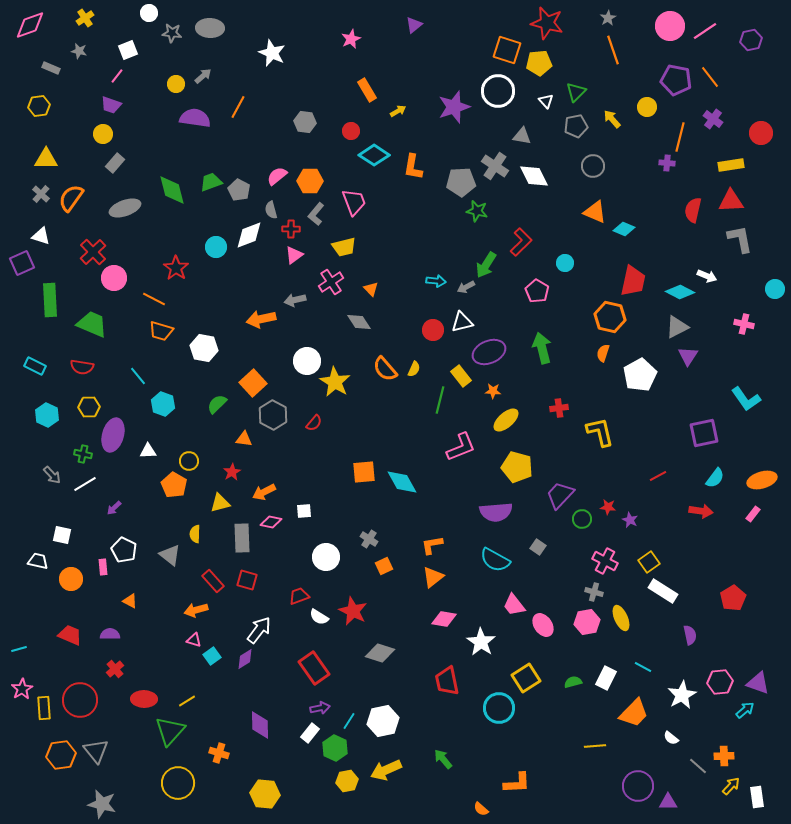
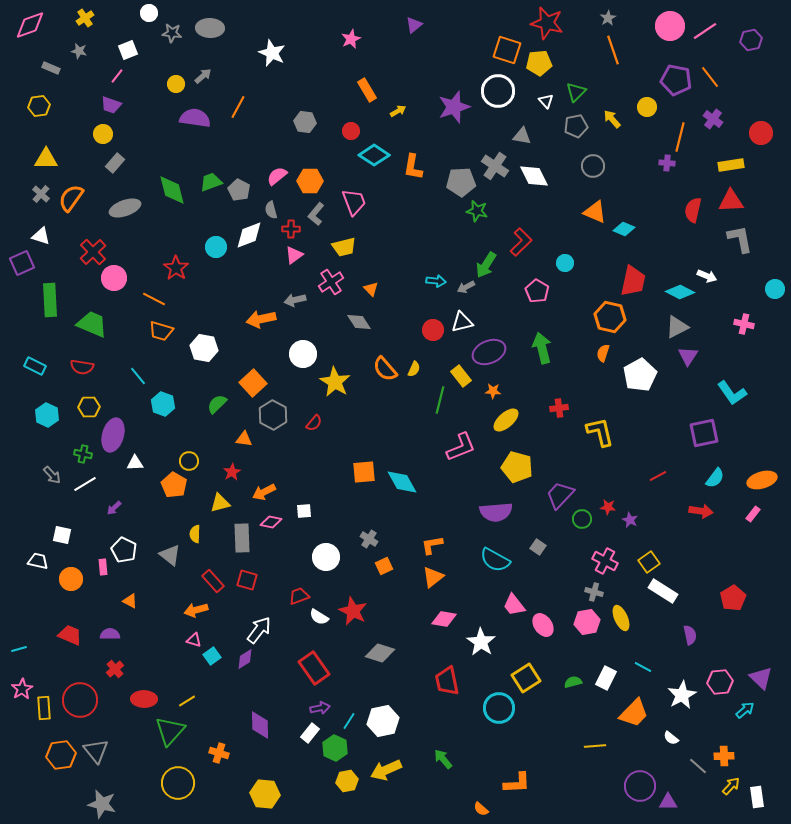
white circle at (307, 361): moved 4 px left, 7 px up
cyan L-shape at (746, 399): moved 14 px left, 6 px up
white triangle at (148, 451): moved 13 px left, 12 px down
purple triangle at (758, 683): moved 3 px right, 5 px up; rotated 25 degrees clockwise
purple circle at (638, 786): moved 2 px right
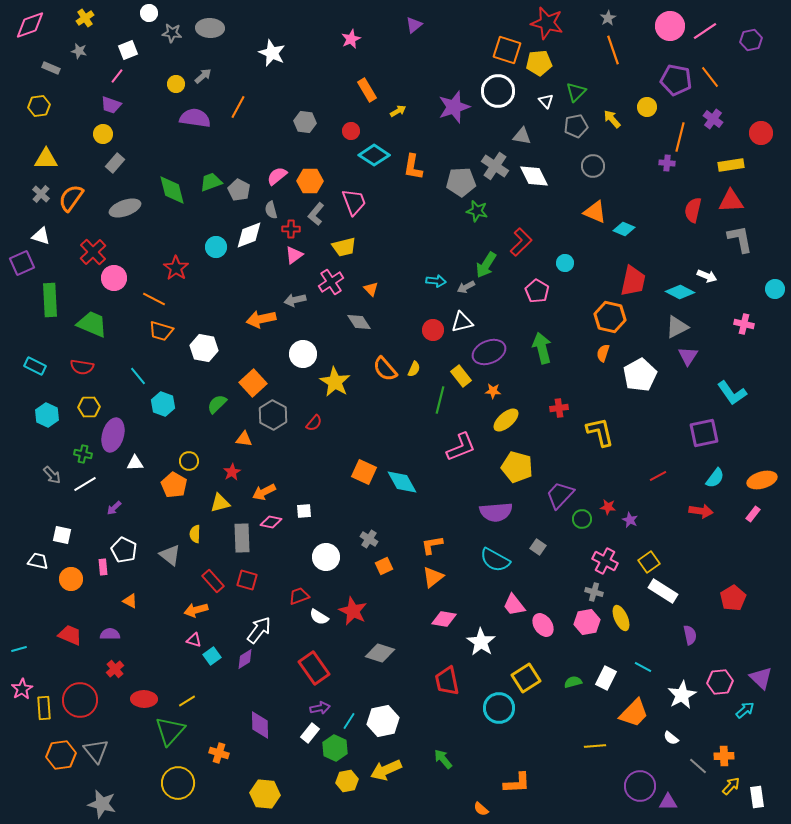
orange square at (364, 472): rotated 30 degrees clockwise
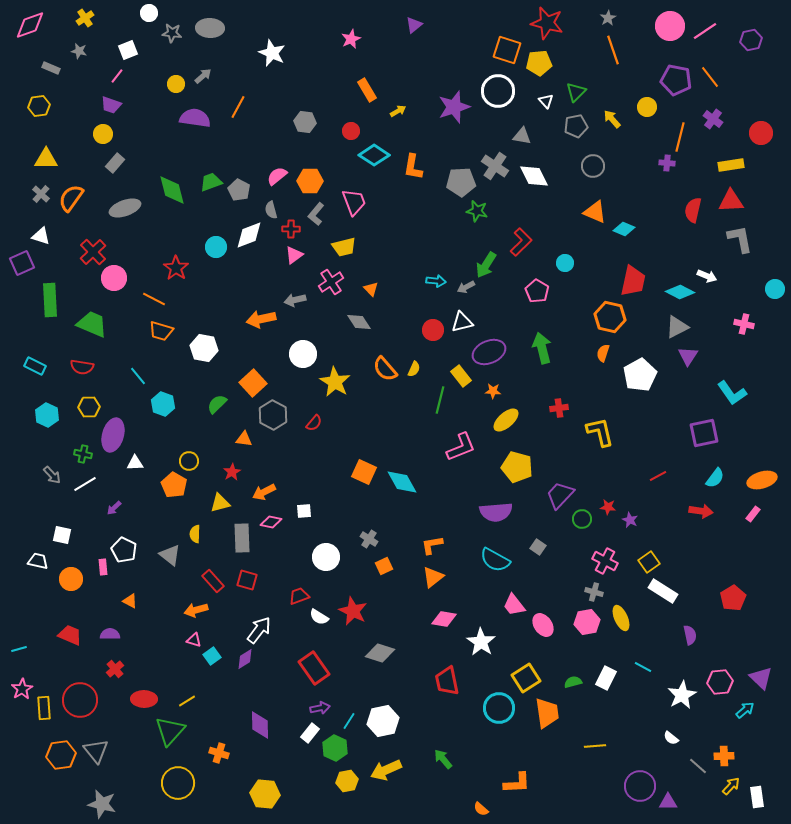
orange trapezoid at (634, 713): moved 87 px left; rotated 52 degrees counterclockwise
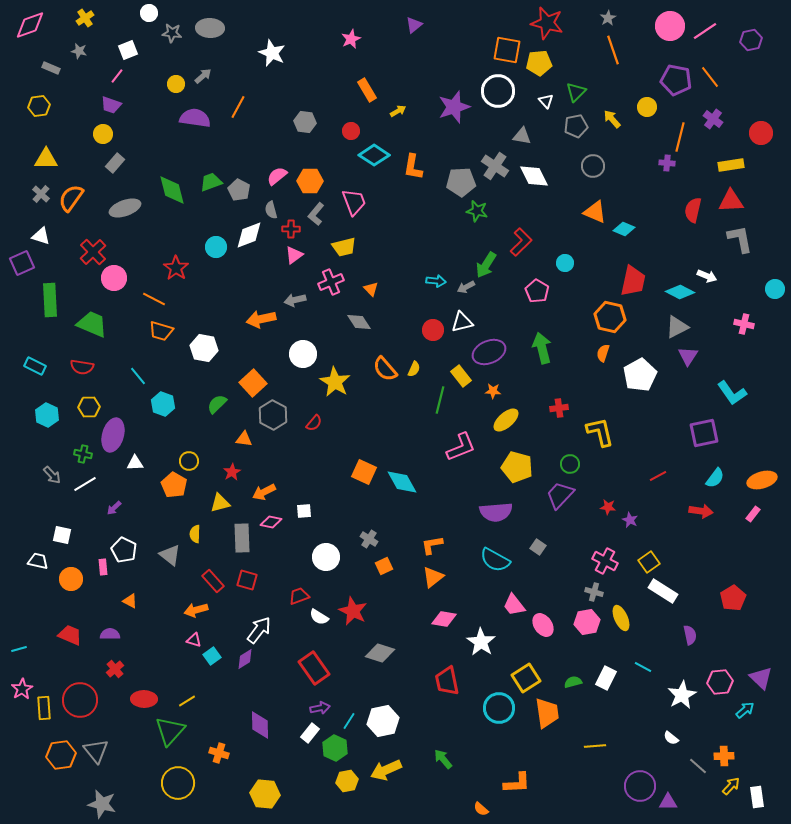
orange square at (507, 50): rotated 8 degrees counterclockwise
pink cross at (331, 282): rotated 10 degrees clockwise
green circle at (582, 519): moved 12 px left, 55 px up
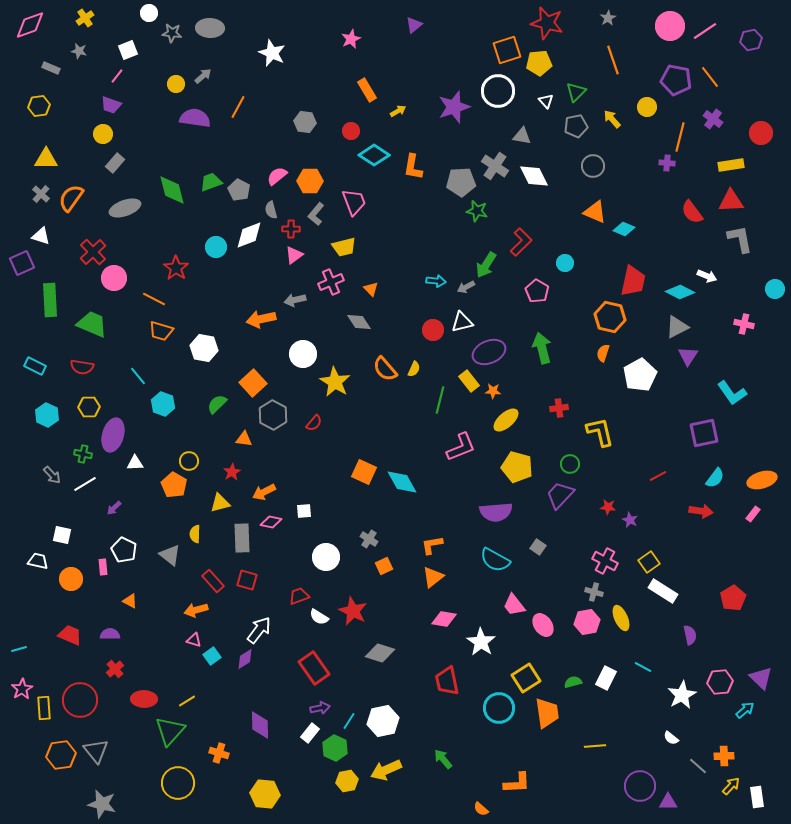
orange square at (507, 50): rotated 28 degrees counterclockwise
orange line at (613, 50): moved 10 px down
red semicircle at (693, 210): moved 1 px left, 2 px down; rotated 50 degrees counterclockwise
yellow rectangle at (461, 376): moved 8 px right, 5 px down
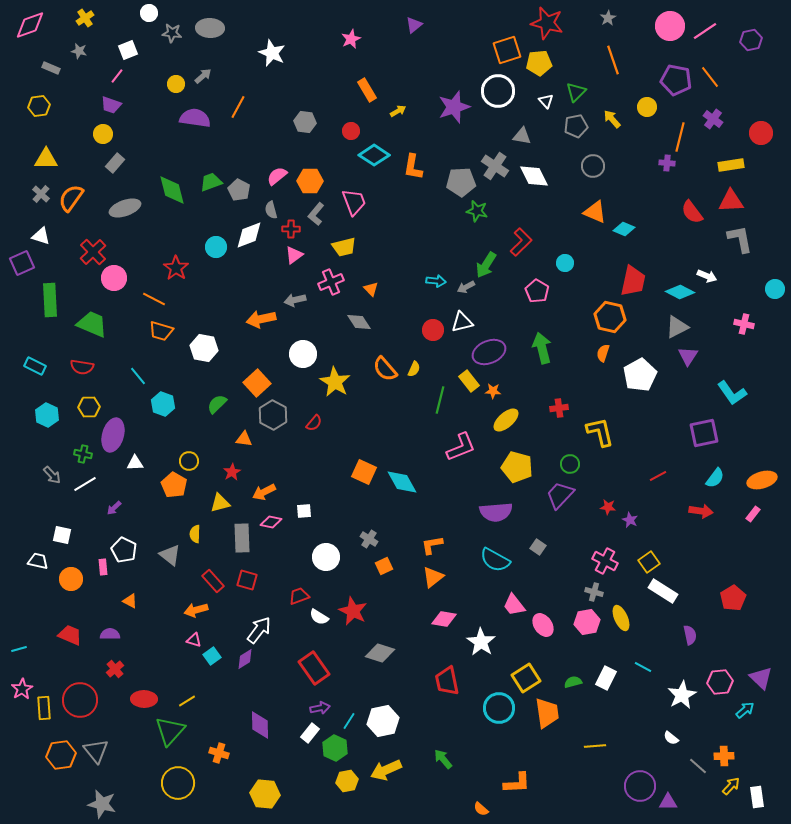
orange square at (253, 383): moved 4 px right
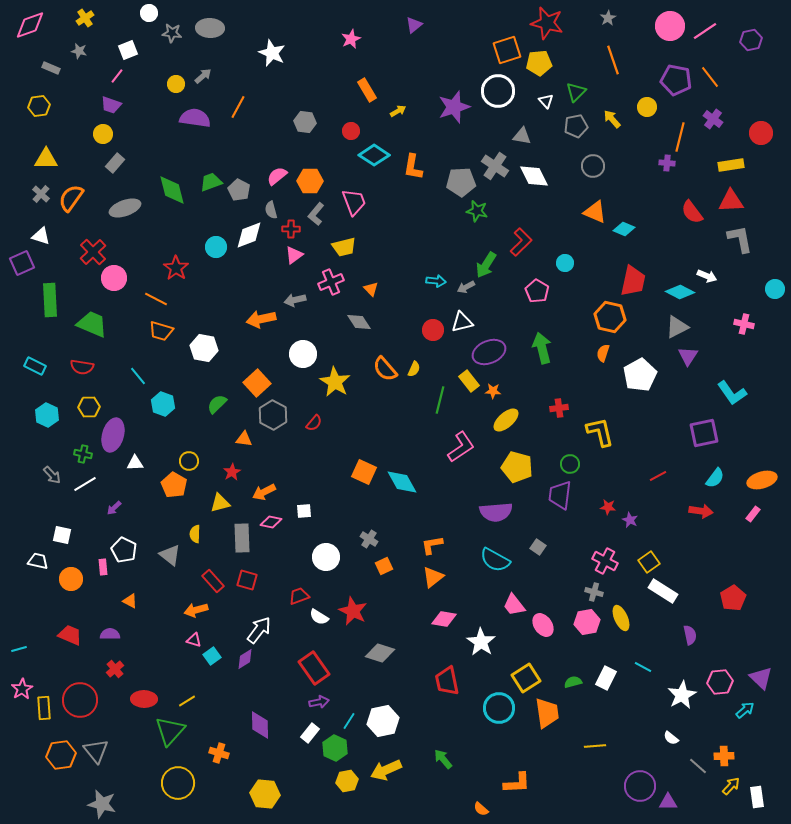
orange line at (154, 299): moved 2 px right
pink L-shape at (461, 447): rotated 12 degrees counterclockwise
purple trapezoid at (560, 495): rotated 36 degrees counterclockwise
purple arrow at (320, 708): moved 1 px left, 6 px up
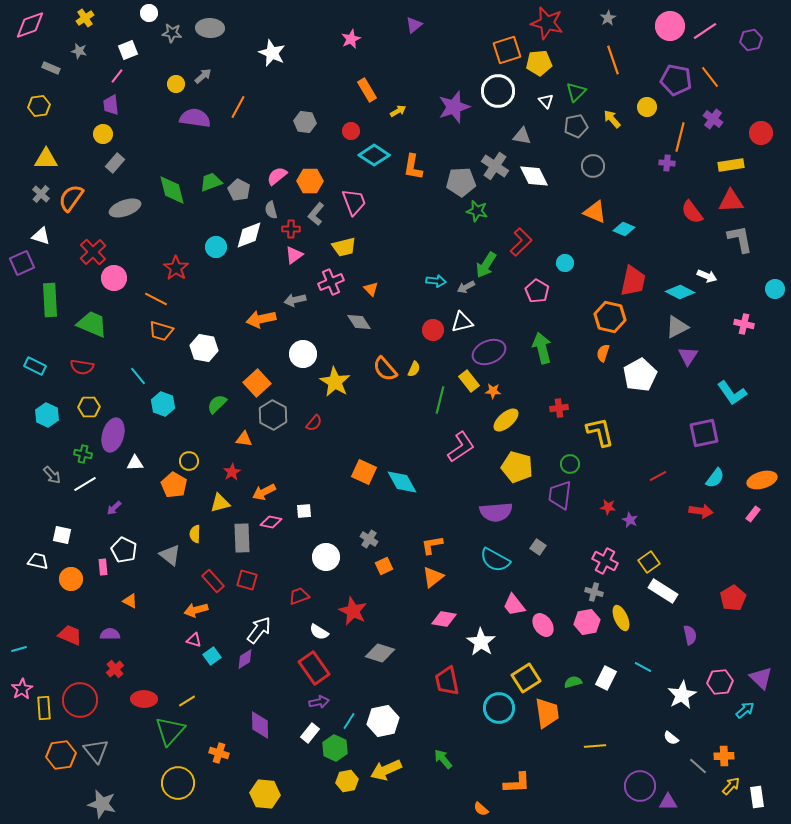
purple trapezoid at (111, 105): rotated 65 degrees clockwise
white semicircle at (319, 617): moved 15 px down
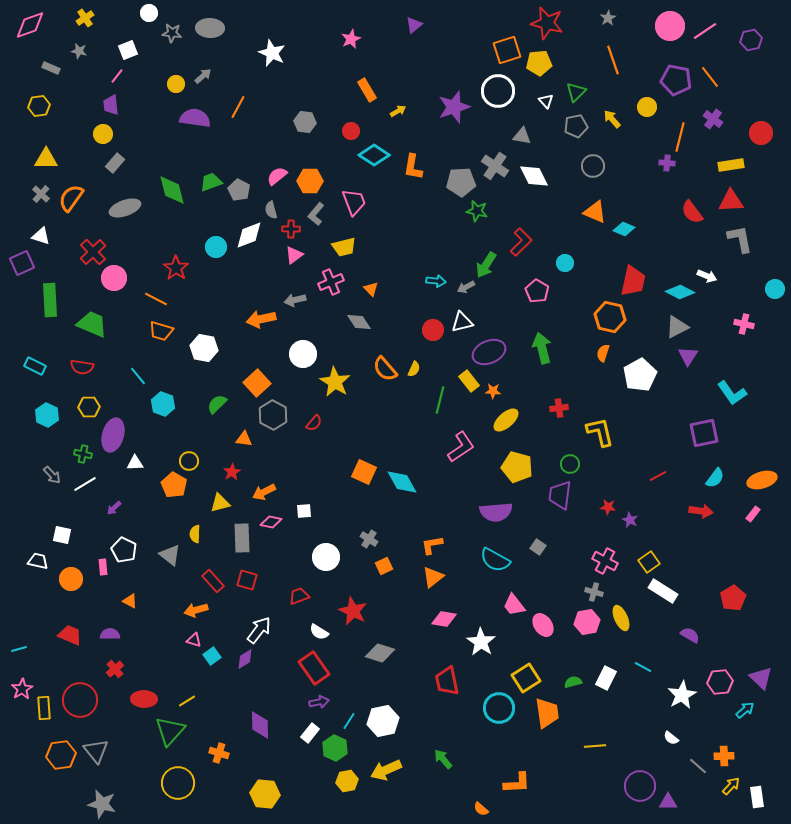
purple semicircle at (690, 635): rotated 48 degrees counterclockwise
